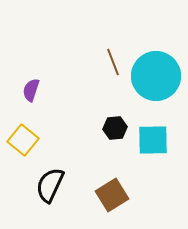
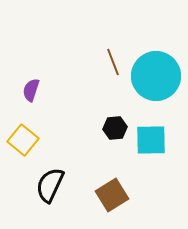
cyan square: moved 2 px left
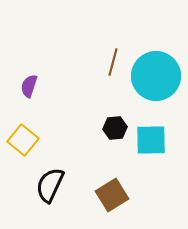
brown line: rotated 36 degrees clockwise
purple semicircle: moved 2 px left, 4 px up
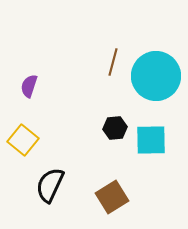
brown square: moved 2 px down
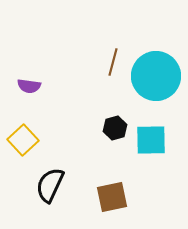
purple semicircle: rotated 100 degrees counterclockwise
black hexagon: rotated 10 degrees counterclockwise
yellow square: rotated 8 degrees clockwise
brown square: rotated 20 degrees clockwise
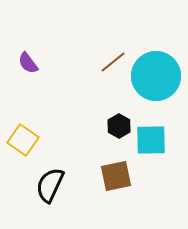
brown line: rotated 36 degrees clockwise
purple semicircle: moved 1 px left, 23 px up; rotated 45 degrees clockwise
black hexagon: moved 4 px right, 2 px up; rotated 15 degrees counterclockwise
yellow square: rotated 12 degrees counterclockwise
brown square: moved 4 px right, 21 px up
